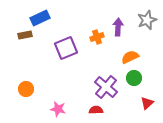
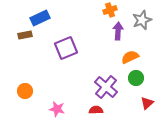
gray star: moved 5 px left
purple arrow: moved 4 px down
orange cross: moved 13 px right, 27 px up
green circle: moved 2 px right
orange circle: moved 1 px left, 2 px down
pink star: moved 1 px left
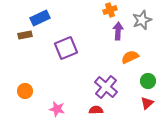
green circle: moved 12 px right, 3 px down
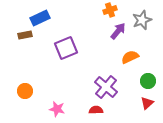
purple arrow: rotated 36 degrees clockwise
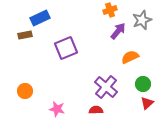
green circle: moved 5 px left, 3 px down
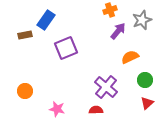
blue rectangle: moved 6 px right, 2 px down; rotated 30 degrees counterclockwise
green circle: moved 2 px right, 4 px up
